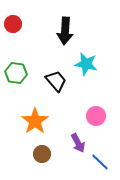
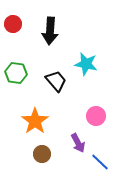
black arrow: moved 15 px left
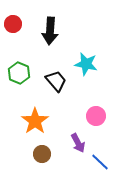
green hexagon: moved 3 px right; rotated 15 degrees clockwise
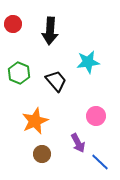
cyan star: moved 2 px right, 2 px up; rotated 20 degrees counterclockwise
orange star: rotated 12 degrees clockwise
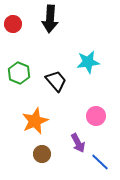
black arrow: moved 12 px up
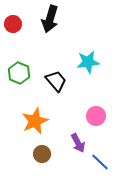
black arrow: rotated 12 degrees clockwise
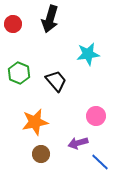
cyan star: moved 8 px up
orange star: moved 1 px down; rotated 12 degrees clockwise
purple arrow: rotated 102 degrees clockwise
brown circle: moved 1 px left
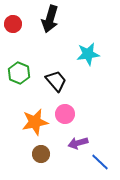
pink circle: moved 31 px left, 2 px up
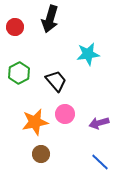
red circle: moved 2 px right, 3 px down
green hexagon: rotated 10 degrees clockwise
purple arrow: moved 21 px right, 20 px up
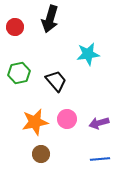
green hexagon: rotated 15 degrees clockwise
pink circle: moved 2 px right, 5 px down
blue line: moved 3 px up; rotated 48 degrees counterclockwise
